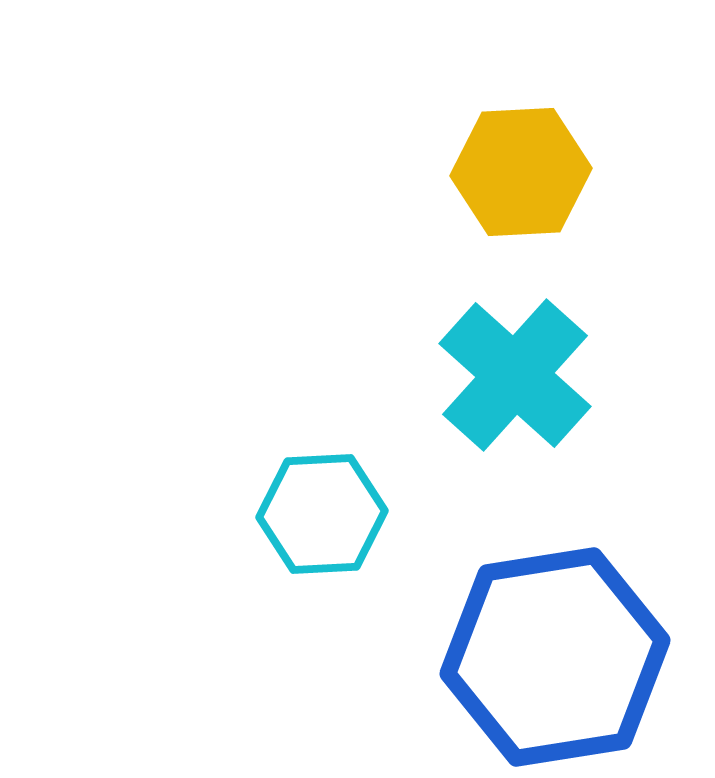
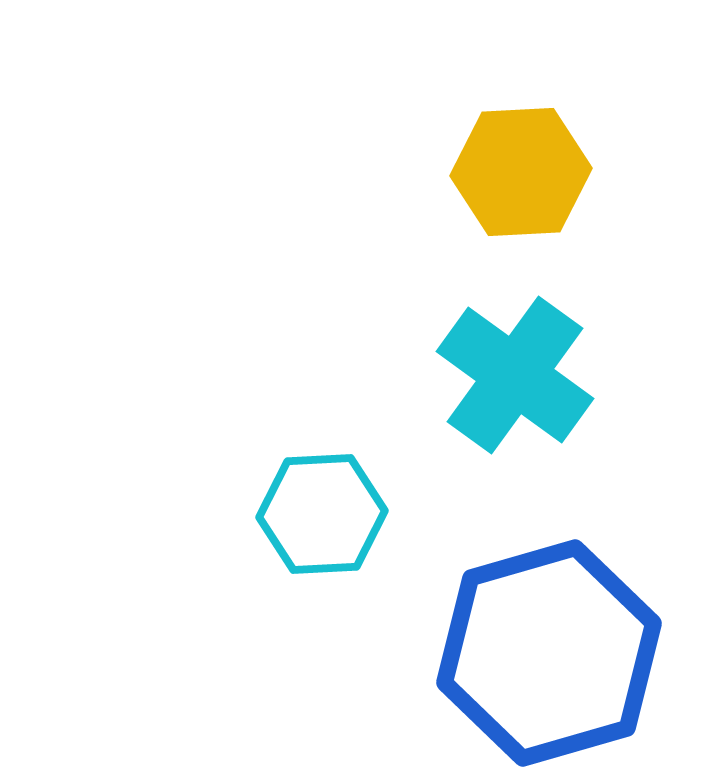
cyan cross: rotated 6 degrees counterclockwise
blue hexagon: moved 6 px left, 4 px up; rotated 7 degrees counterclockwise
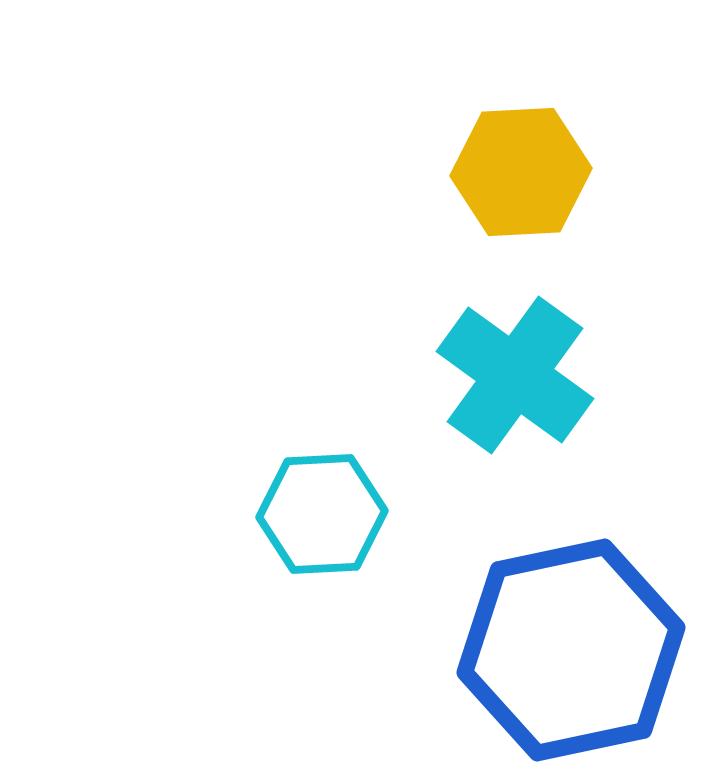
blue hexagon: moved 22 px right, 3 px up; rotated 4 degrees clockwise
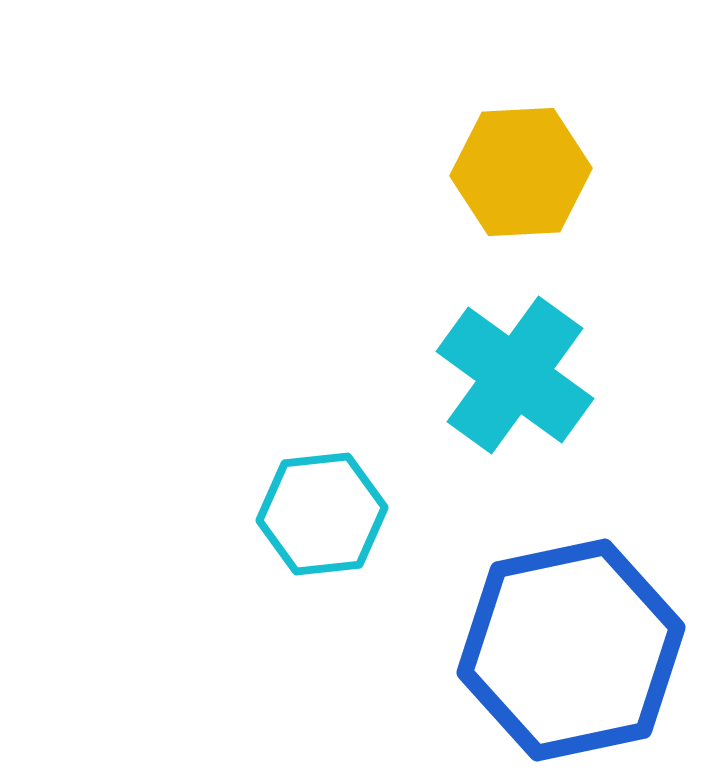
cyan hexagon: rotated 3 degrees counterclockwise
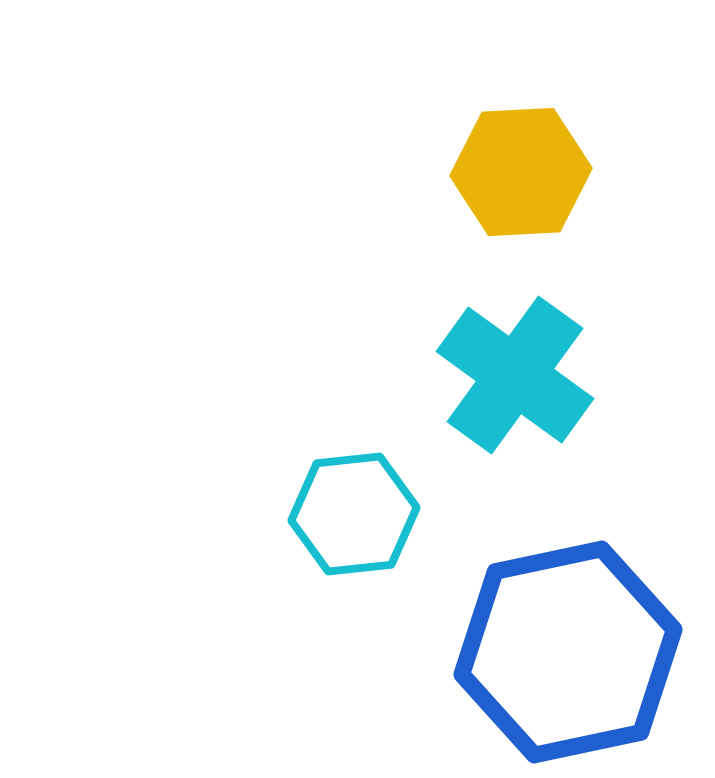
cyan hexagon: moved 32 px right
blue hexagon: moved 3 px left, 2 px down
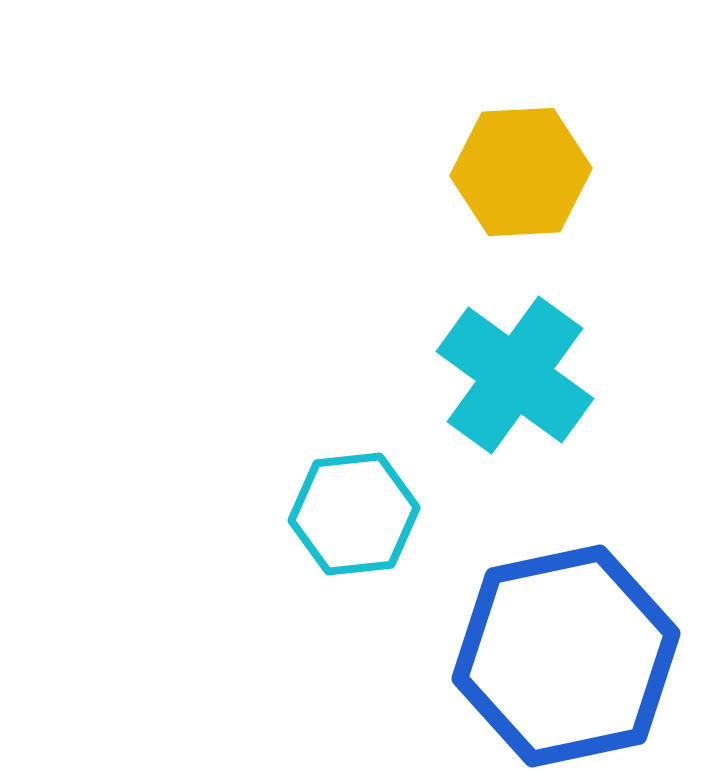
blue hexagon: moved 2 px left, 4 px down
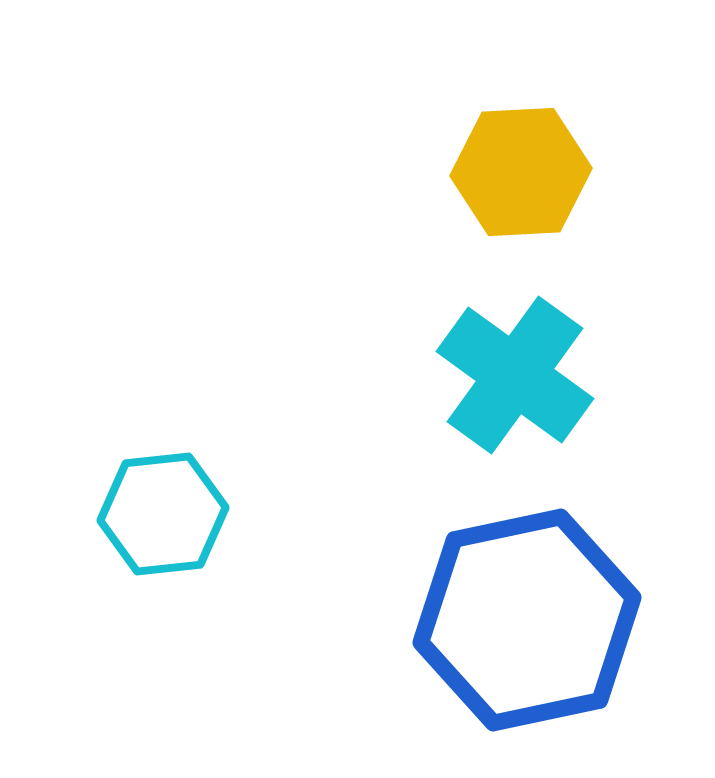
cyan hexagon: moved 191 px left
blue hexagon: moved 39 px left, 36 px up
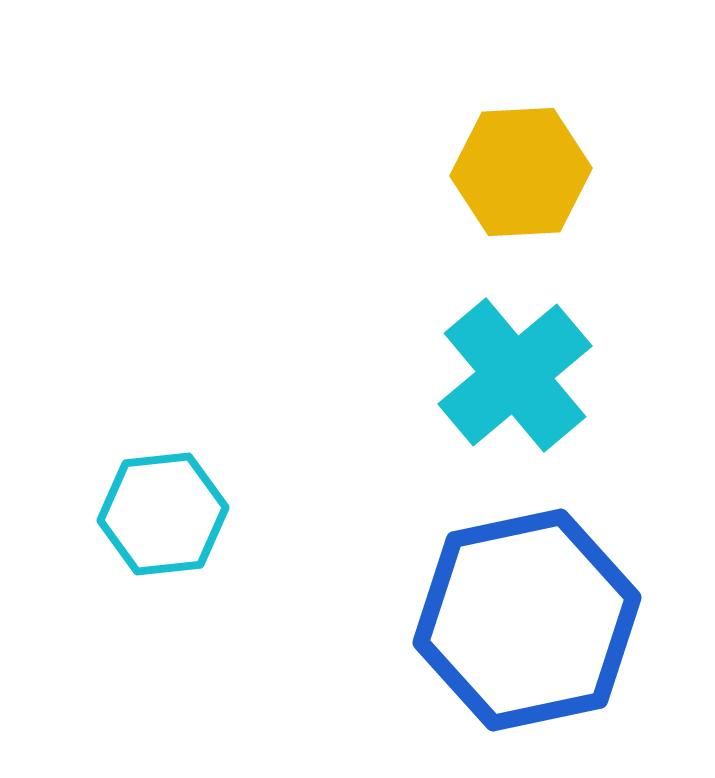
cyan cross: rotated 14 degrees clockwise
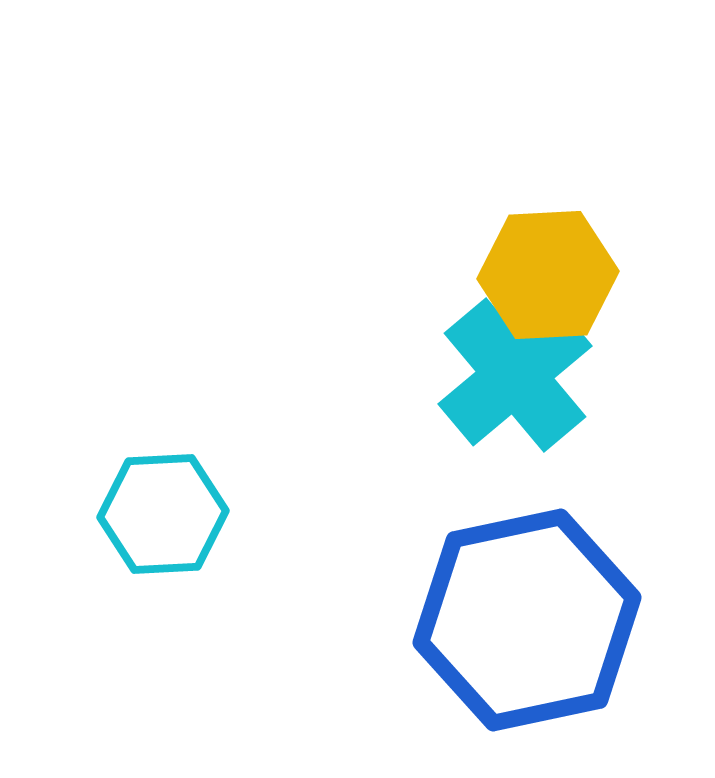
yellow hexagon: moved 27 px right, 103 px down
cyan hexagon: rotated 3 degrees clockwise
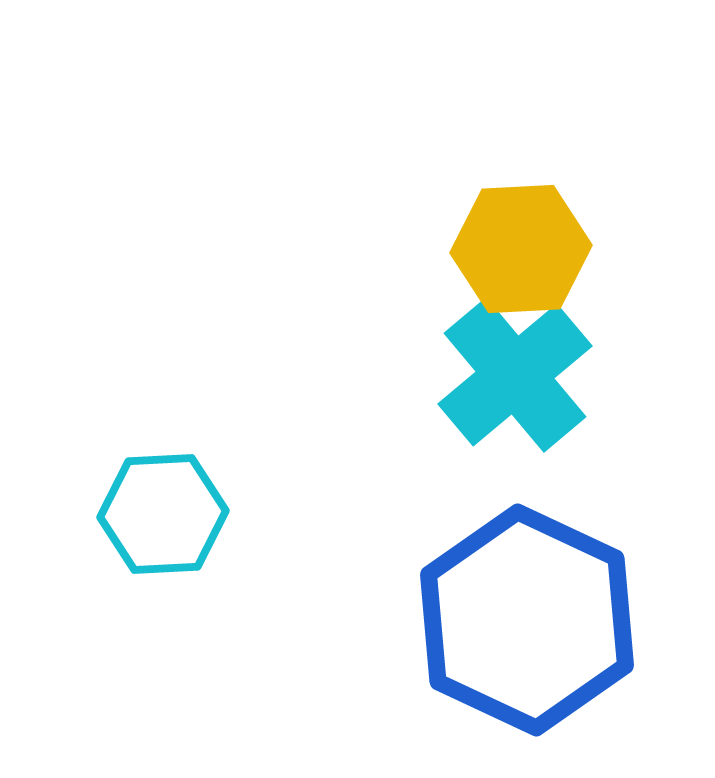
yellow hexagon: moved 27 px left, 26 px up
blue hexagon: rotated 23 degrees counterclockwise
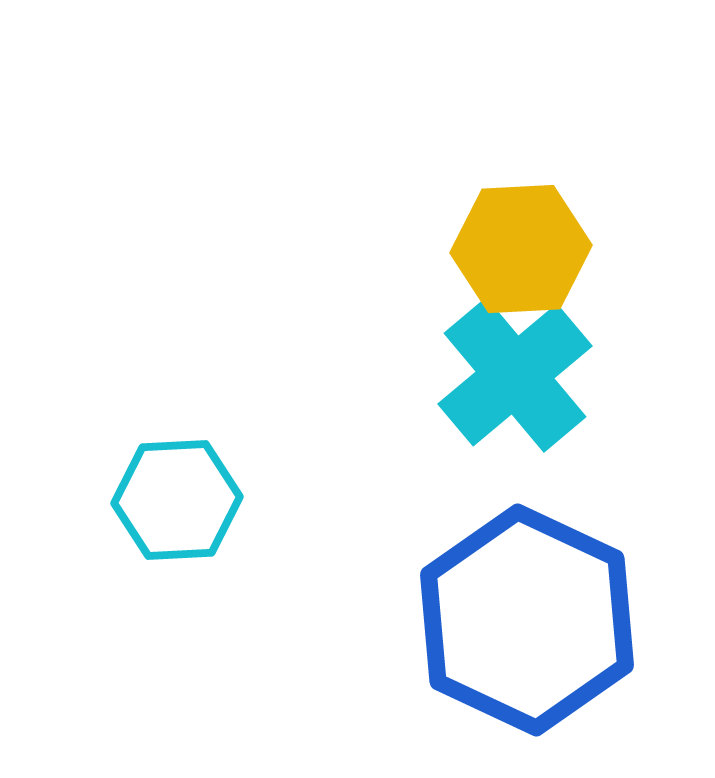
cyan hexagon: moved 14 px right, 14 px up
